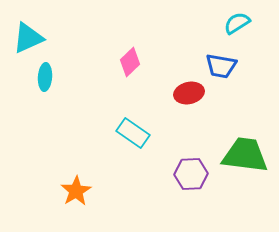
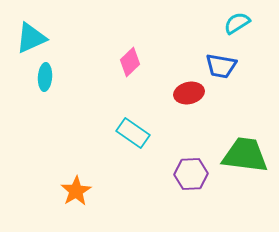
cyan triangle: moved 3 px right
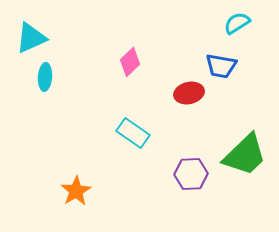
green trapezoid: rotated 129 degrees clockwise
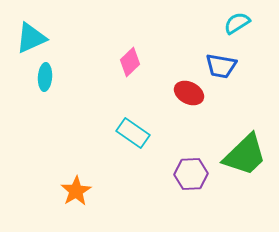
red ellipse: rotated 40 degrees clockwise
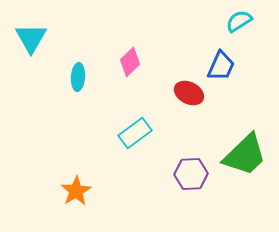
cyan semicircle: moved 2 px right, 2 px up
cyan triangle: rotated 36 degrees counterclockwise
blue trapezoid: rotated 76 degrees counterclockwise
cyan ellipse: moved 33 px right
cyan rectangle: moved 2 px right; rotated 72 degrees counterclockwise
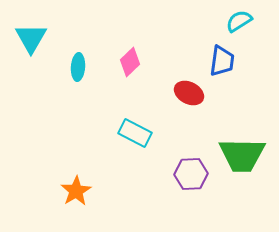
blue trapezoid: moved 1 px right, 5 px up; rotated 16 degrees counterclockwise
cyan ellipse: moved 10 px up
cyan rectangle: rotated 64 degrees clockwise
green trapezoid: moved 3 px left; rotated 45 degrees clockwise
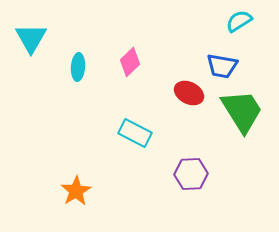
blue trapezoid: moved 5 px down; rotated 92 degrees clockwise
green trapezoid: moved 44 px up; rotated 123 degrees counterclockwise
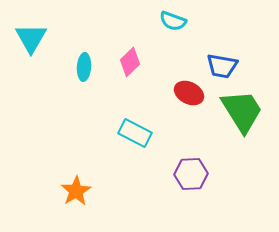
cyan semicircle: moved 66 px left; rotated 128 degrees counterclockwise
cyan ellipse: moved 6 px right
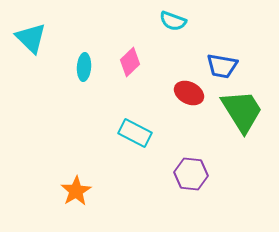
cyan triangle: rotated 16 degrees counterclockwise
purple hexagon: rotated 8 degrees clockwise
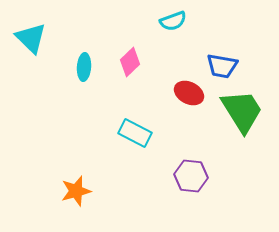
cyan semicircle: rotated 40 degrees counterclockwise
purple hexagon: moved 2 px down
orange star: rotated 16 degrees clockwise
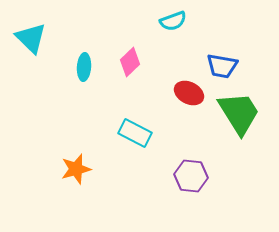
green trapezoid: moved 3 px left, 2 px down
orange star: moved 22 px up
